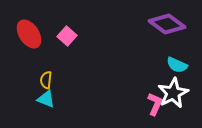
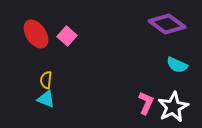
red ellipse: moved 7 px right
white star: moved 14 px down
pink L-shape: moved 9 px left, 1 px up
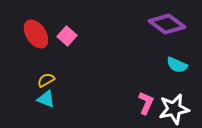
yellow semicircle: rotated 54 degrees clockwise
white star: moved 1 px right, 2 px down; rotated 16 degrees clockwise
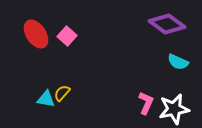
cyan semicircle: moved 1 px right, 3 px up
yellow semicircle: moved 16 px right, 13 px down; rotated 18 degrees counterclockwise
cyan triangle: rotated 12 degrees counterclockwise
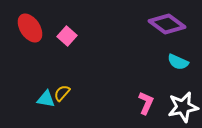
red ellipse: moved 6 px left, 6 px up
white star: moved 9 px right, 2 px up
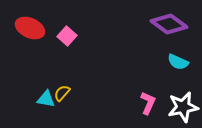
purple diamond: moved 2 px right
red ellipse: rotated 32 degrees counterclockwise
pink L-shape: moved 2 px right
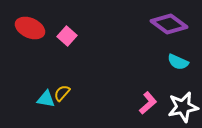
pink L-shape: rotated 25 degrees clockwise
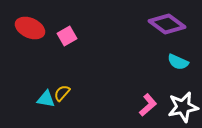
purple diamond: moved 2 px left
pink square: rotated 18 degrees clockwise
pink L-shape: moved 2 px down
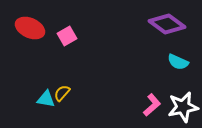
pink L-shape: moved 4 px right
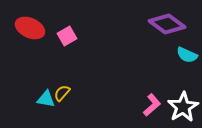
cyan semicircle: moved 9 px right, 7 px up
white star: rotated 20 degrees counterclockwise
